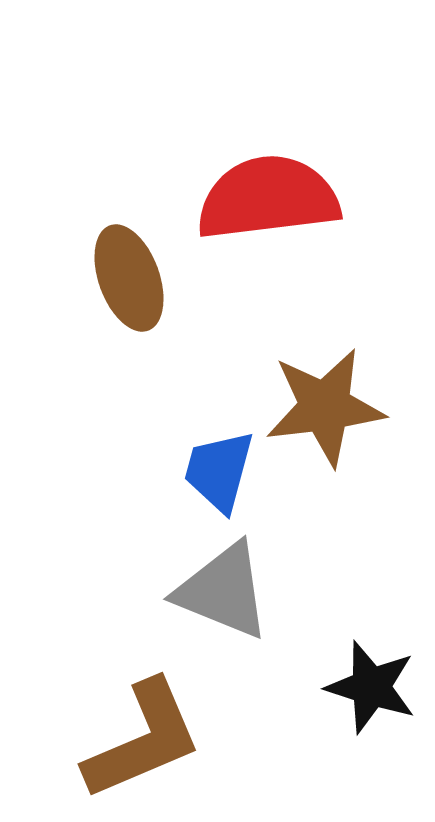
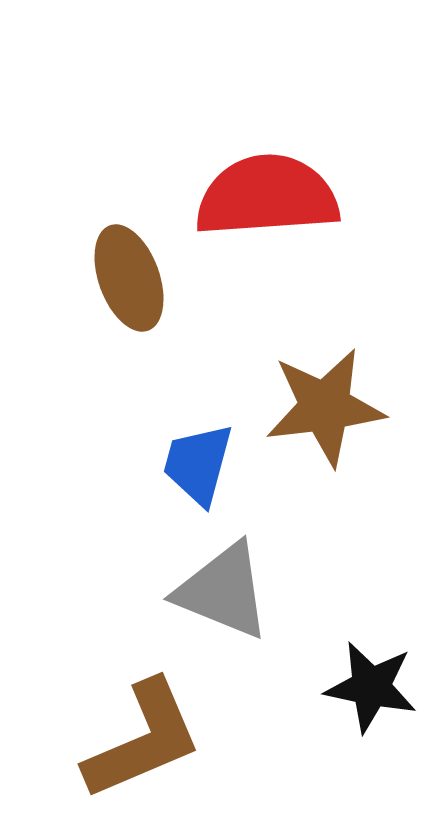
red semicircle: moved 1 px left, 2 px up; rotated 3 degrees clockwise
blue trapezoid: moved 21 px left, 7 px up
black star: rotated 6 degrees counterclockwise
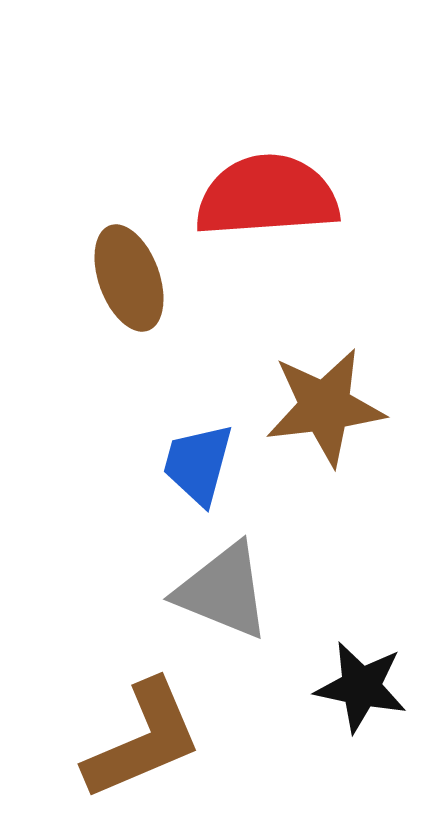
black star: moved 10 px left
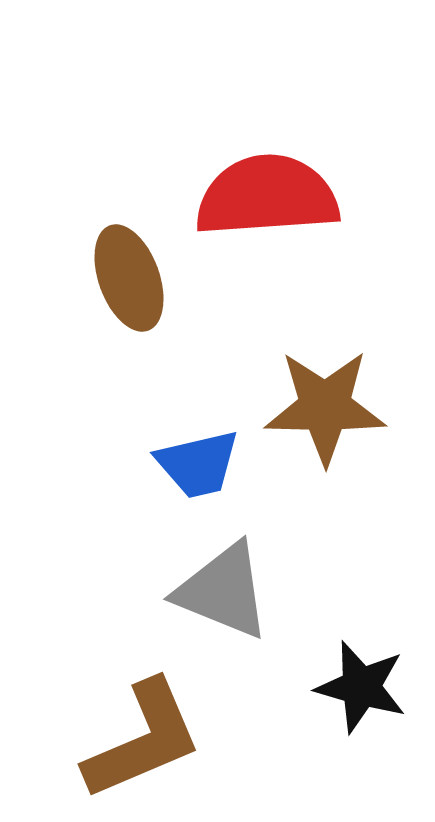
brown star: rotated 8 degrees clockwise
blue trapezoid: rotated 118 degrees counterclockwise
black star: rotated 4 degrees clockwise
